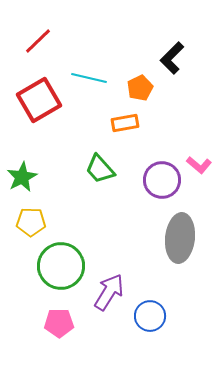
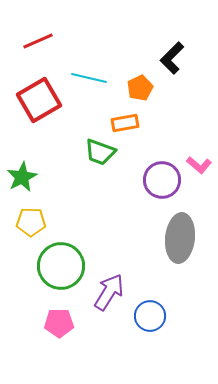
red line: rotated 20 degrees clockwise
green trapezoid: moved 17 px up; rotated 28 degrees counterclockwise
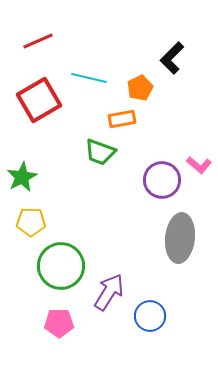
orange rectangle: moved 3 px left, 4 px up
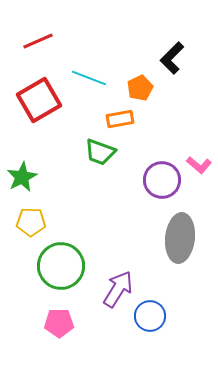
cyan line: rotated 8 degrees clockwise
orange rectangle: moved 2 px left
purple arrow: moved 9 px right, 3 px up
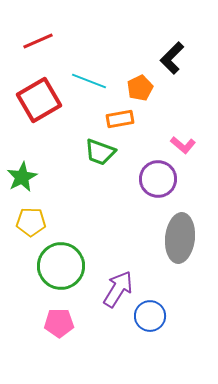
cyan line: moved 3 px down
pink L-shape: moved 16 px left, 20 px up
purple circle: moved 4 px left, 1 px up
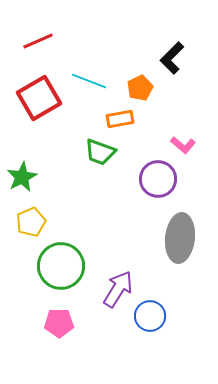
red square: moved 2 px up
yellow pentagon: rotated 24 degrees counterclockwise
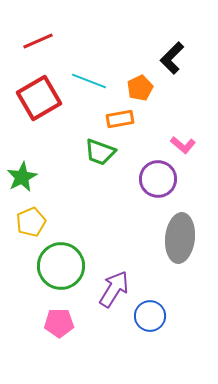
purple arrow: moved 4 px left
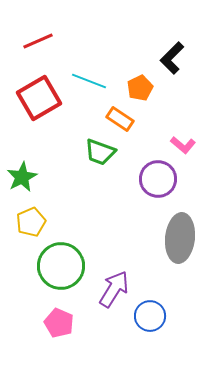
orange rectangle: rotated 44 degrees clockwise
pink pentagon: rotated 24 degrees clockwise
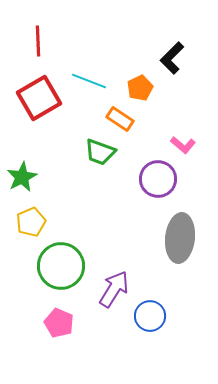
red line: rotated 68 degrees counterclockwise
